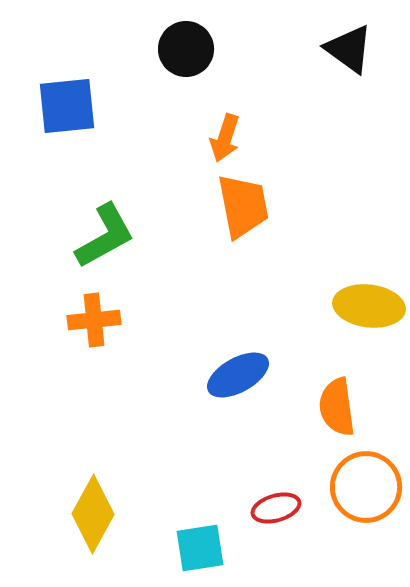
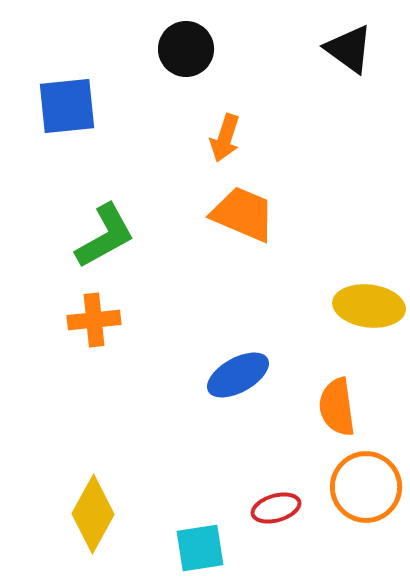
orange trapezoid: moved 8 px down; rotated 56 degrees counterclockwise
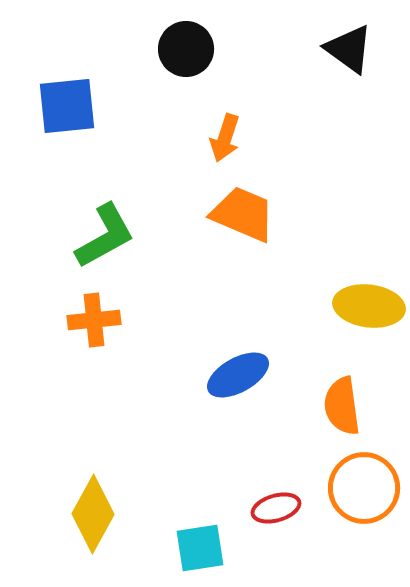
orange semicircle: moved 5 px right, 1 px up
orange circle: moved 2 px left, 1 px down
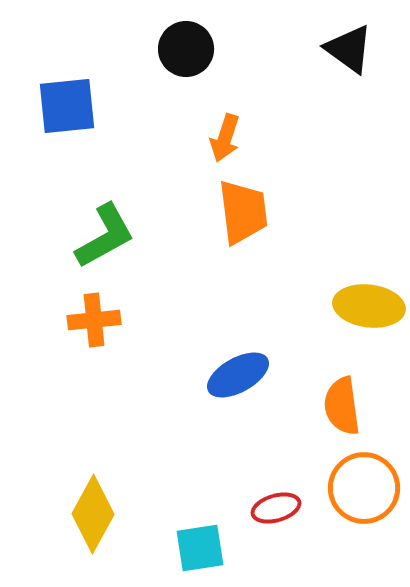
orange trapezoid: moved 2 px up; rotated 60 degrees clockwise
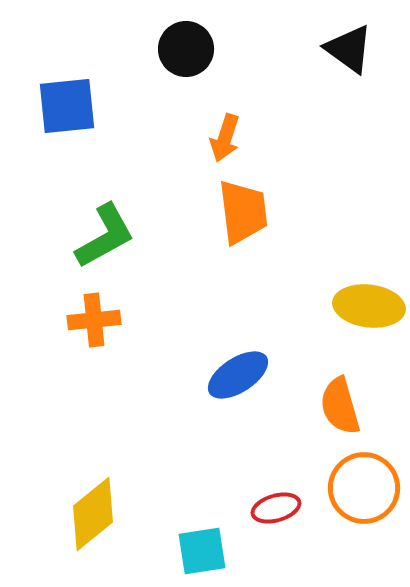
blue ellipse: rotated 4 degrees counterclockwise
orange semicircle: moved 2 px left; rotated 8 degrees counterclockwise
yellow diamond: rotated 22 degrees clockwise
cyan square: moved 2 px right, 3 px down
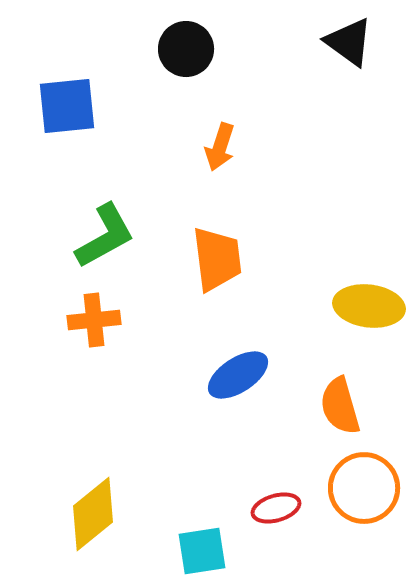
black triangle: moved 7 px up
orange arrow: moved 5 px left, 9 px down
orange trapezoid: moved 26 px left, 47 px down
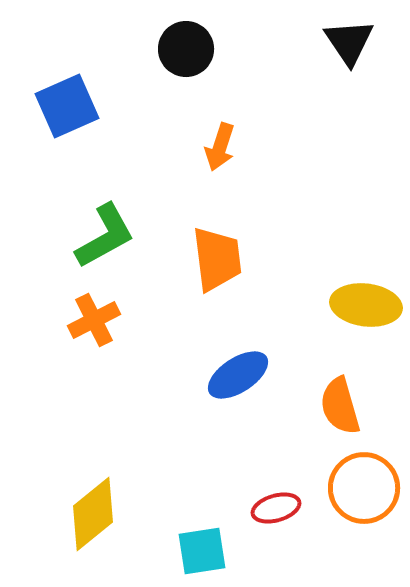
black triangle: rotated 20 degrees clockwise
blue square: rotated 18 degrees counterclockwise
yellow ellipse: moved 3 px left, 1 px up
orange cross: rotated 21 degrees counterclockwise
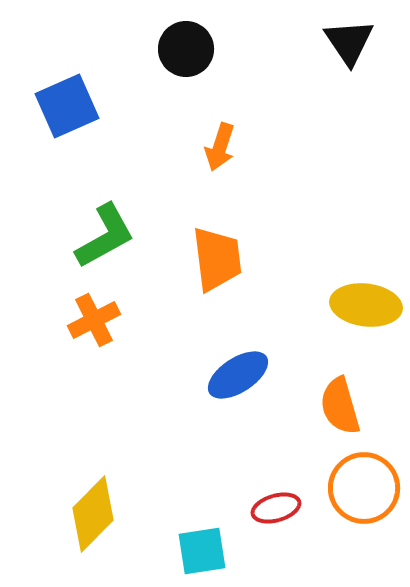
yellow diamond: rotated 6 degrees counterclockwise
